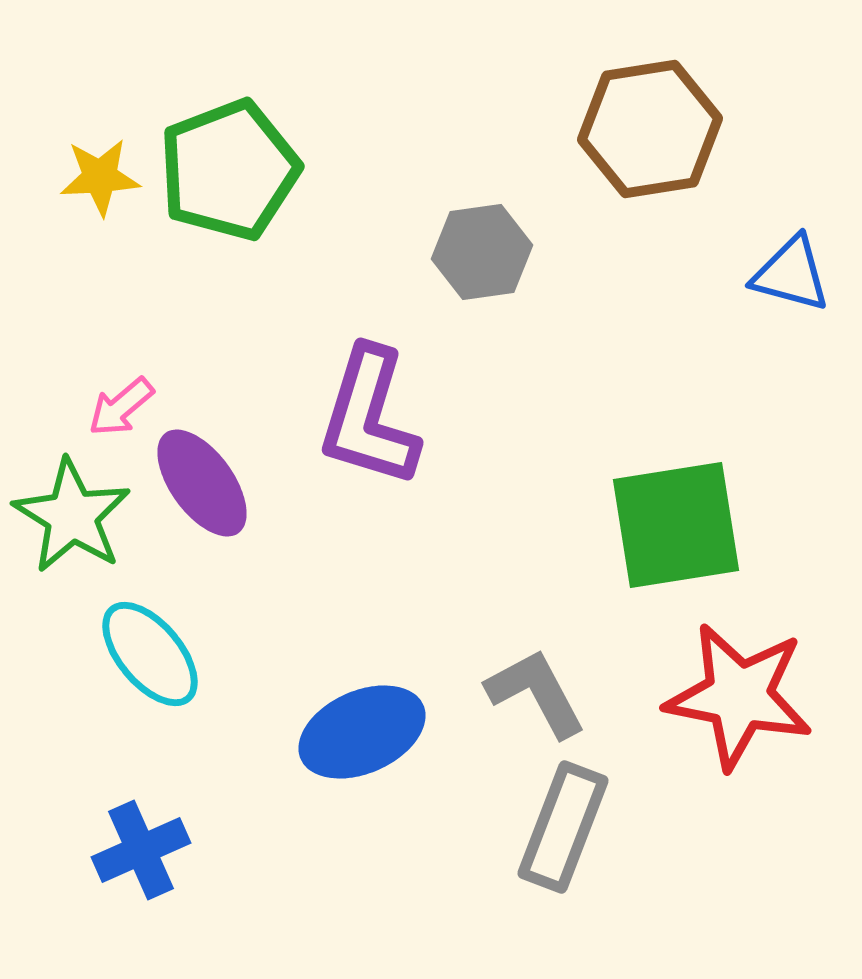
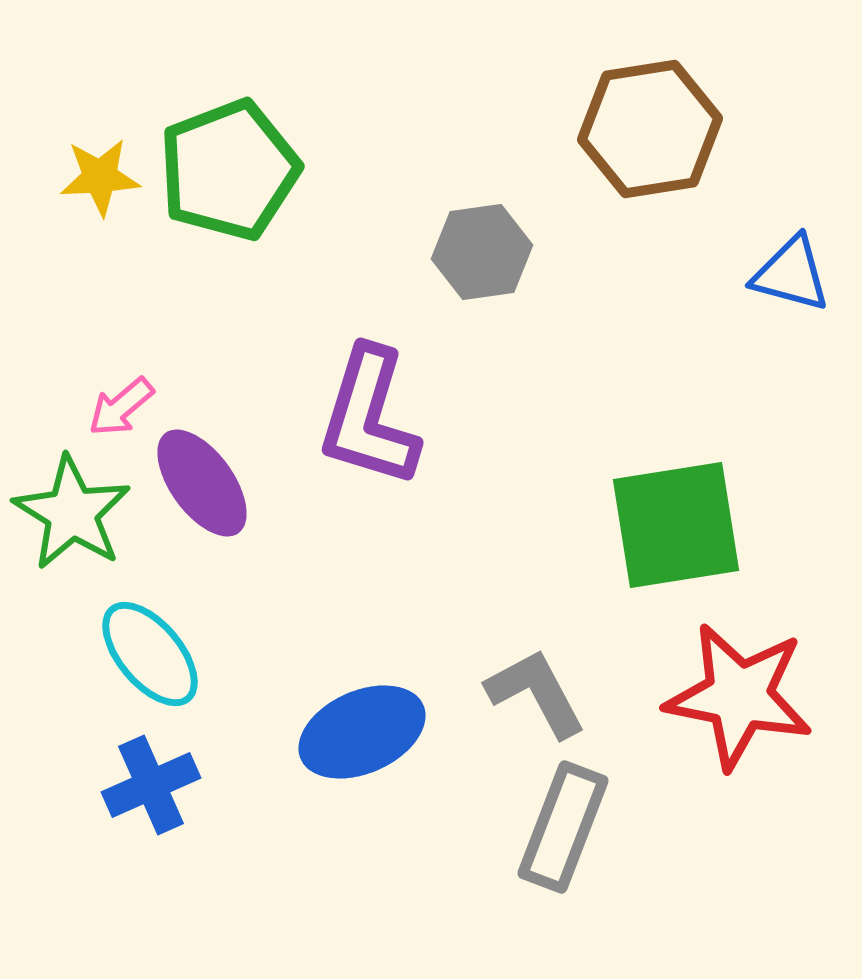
green star: moved 3 px up
blue cross: moved 10 px right, 65 px up
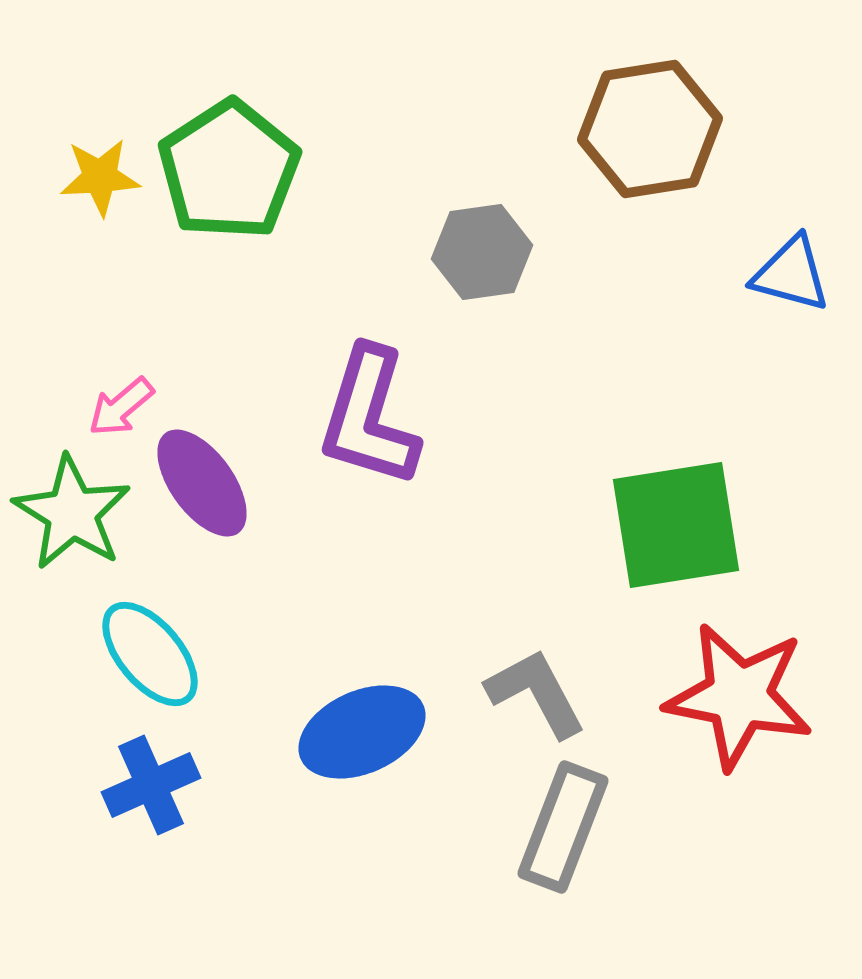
green pentagon: rotated 12 degrees counterclockwise
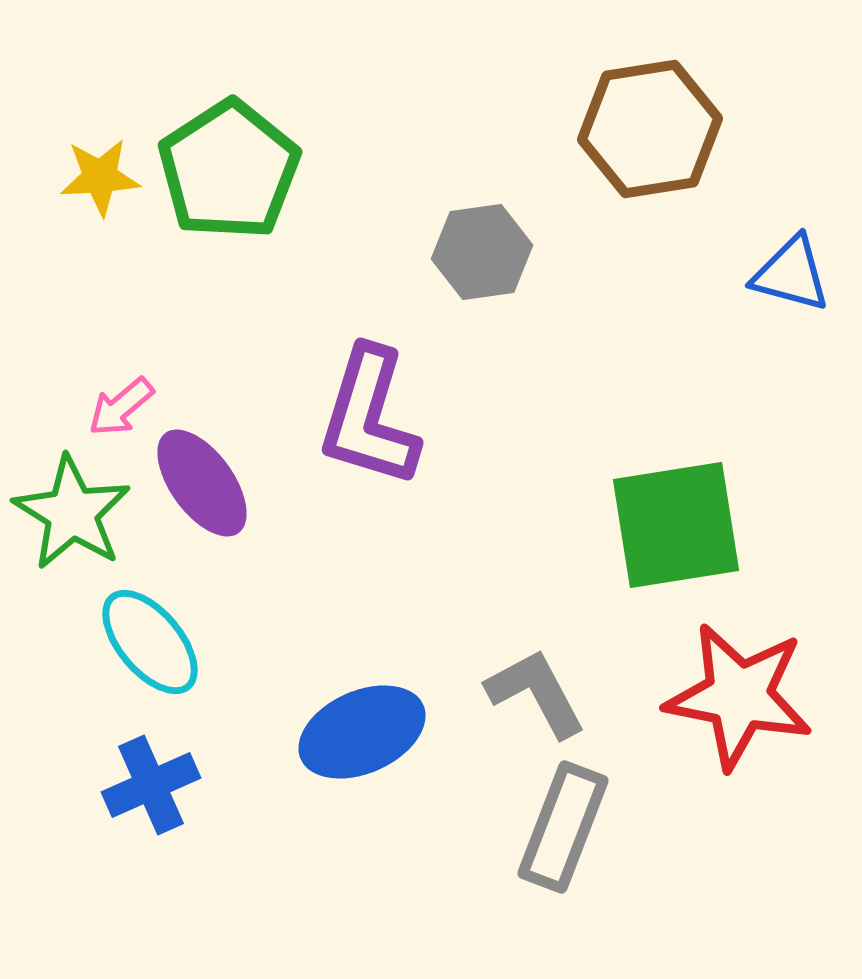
cyan ellipse: moved 12 px up
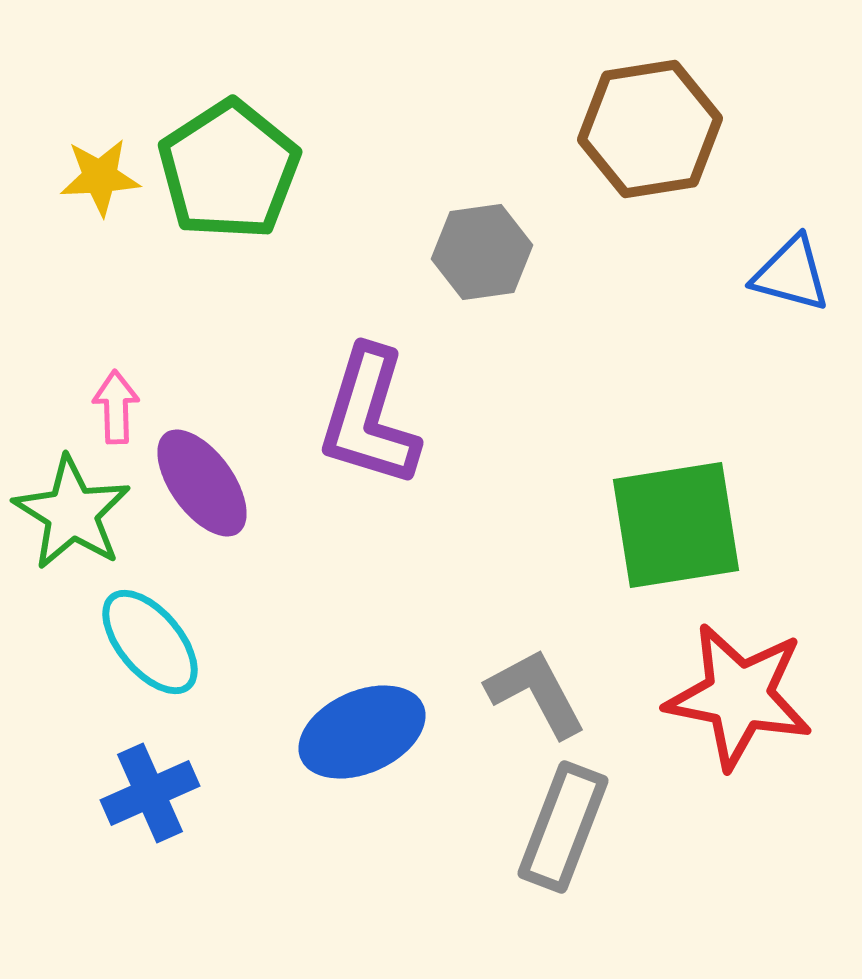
pink arrow: moved 5 px left; rotated 128 degrees clockwise
blue cross: moved 1 px left, 8 px down
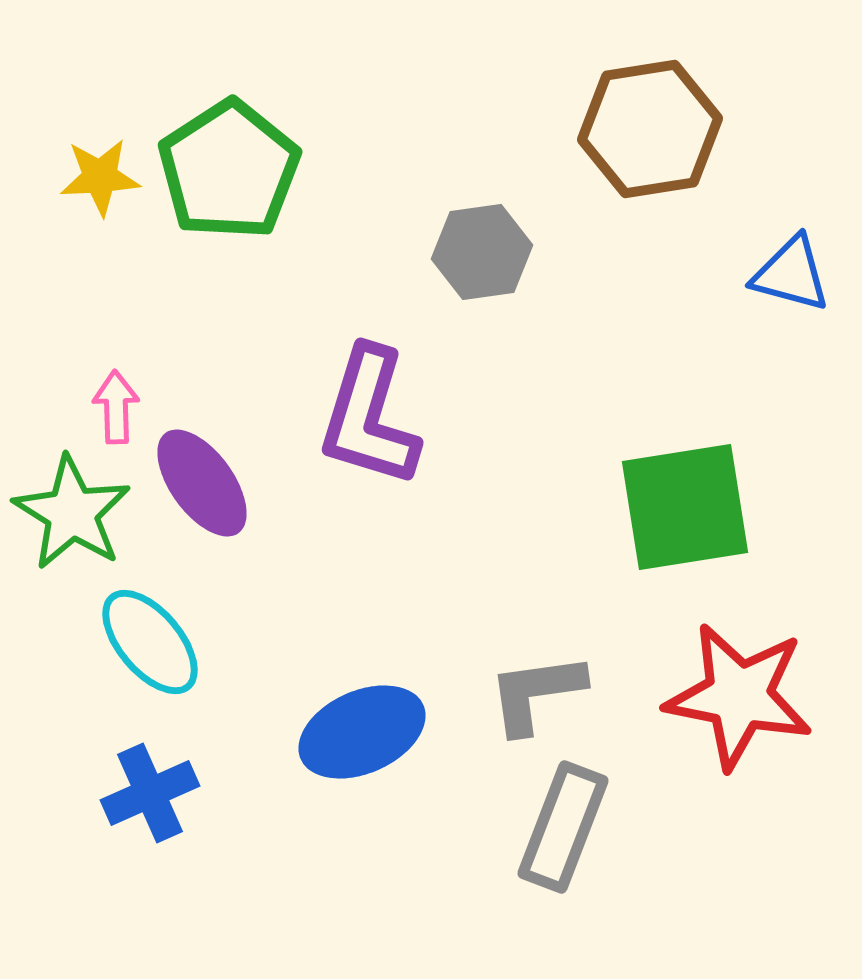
green square: moved 9 px right, 18 px up
gray L-shape: rotated 70 degrees counterclockwise
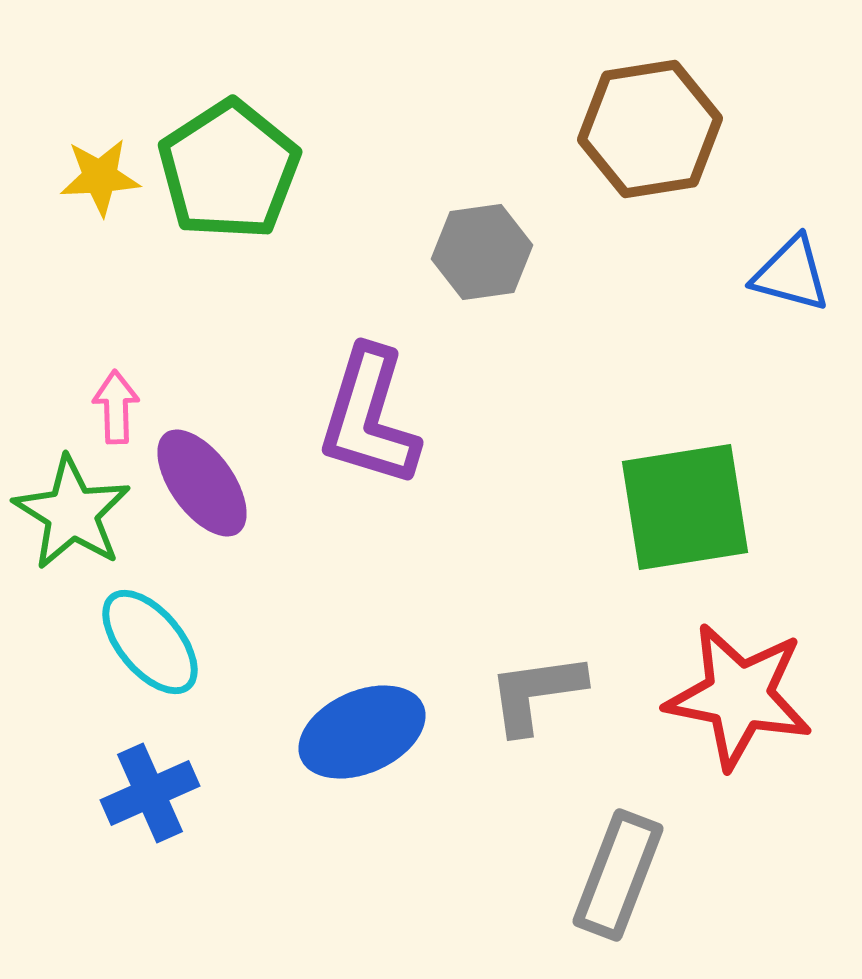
gray rectangle: moved 55 px right, 48 px down
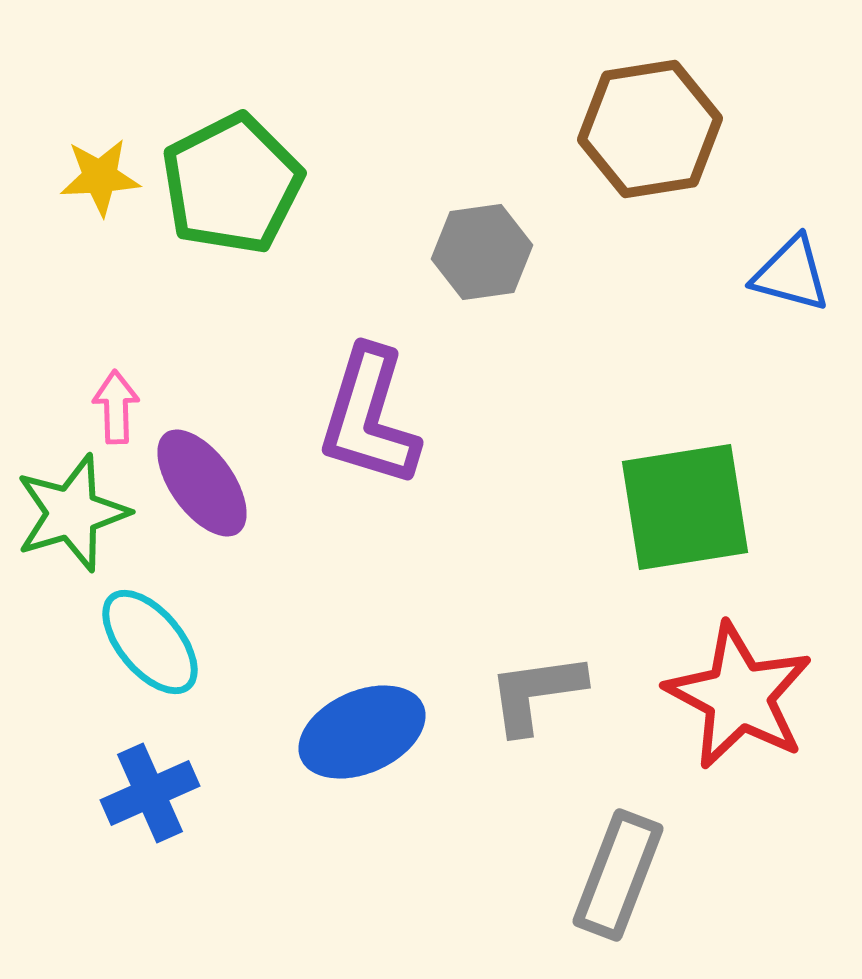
green pentagon: moved 3 px right, 14 px down; rotated 6 degrees clockwise
green star: rotated 23 degrees clockwise
red star: rotated 17 degrees clockwise
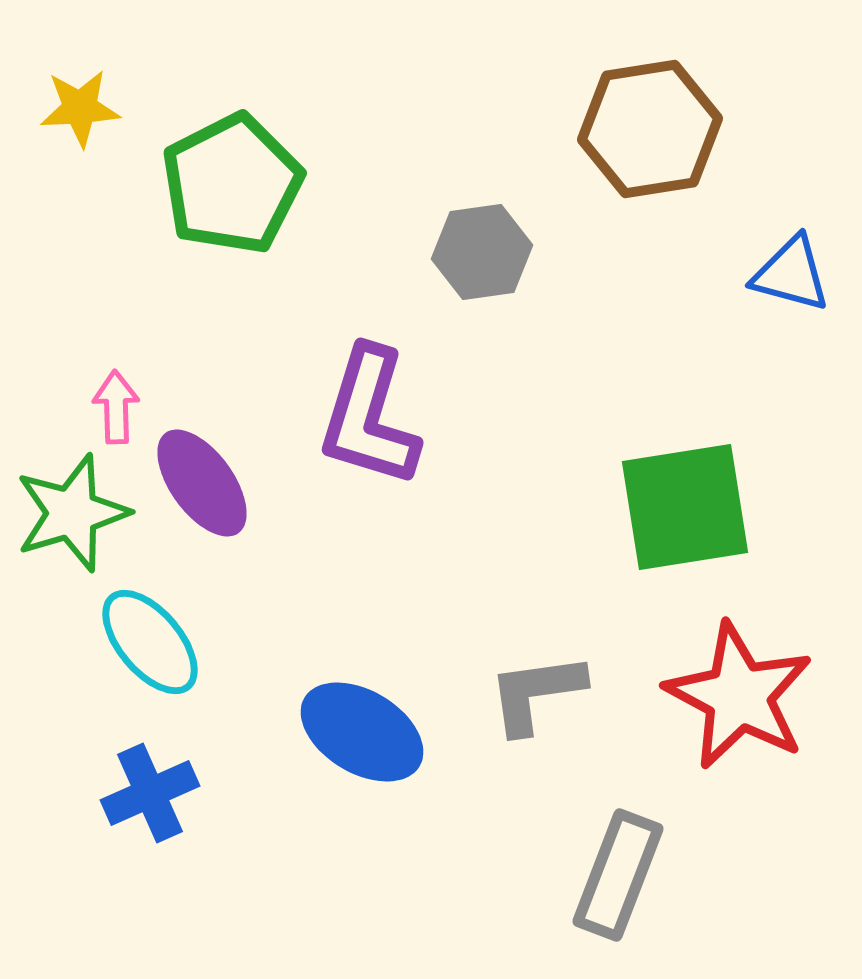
yellow star: moved 20 px left, 69 px up
blue ellipse: rotated 55 degrees clockwise
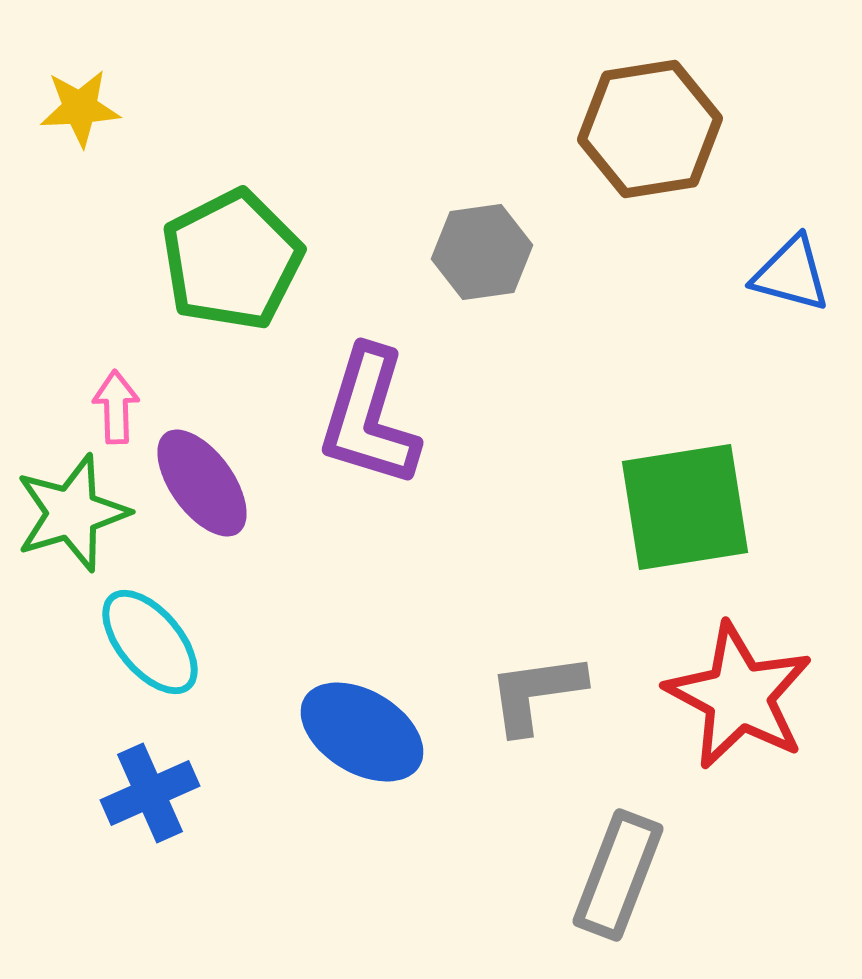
green pentagon: moved 76 px down
